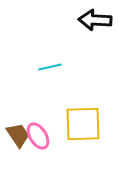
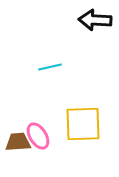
brown trapezoid: moved 7 px down; rotated 60 degrees counterclockwise
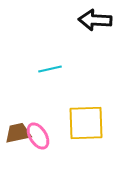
cyan line: moved 2 px down
yellow square: moved 3 px right, 1 px up
brown trapezoid: moved 9 px up; rotated 8 degrees counterclockwise
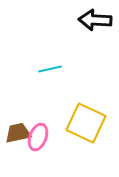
yellow square: rotated 27 degrees clockwise
pink ellipse: moved 1 px down; rotated 52 degrees clockwise
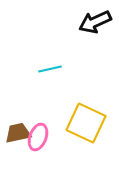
black arrow: moved 2 px down; rotated 28 degrees counterclockwise
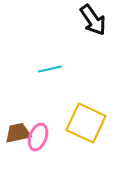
black arrow: moved 2 px left, 2 px up; rotated 100 degrees counterclockwise
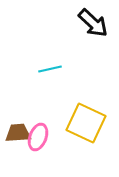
black arrow: moved 3 px down; rotated 12 degrees counterclockwise
brown trapezoid: rotated 8 degrees clockwise
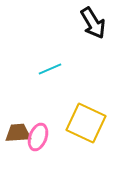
black arrow: rotated 16 degrees clockwise
cyan line: rotated 10 degrees counterclockwise
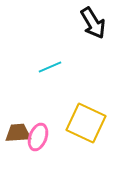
cyan line: moved 2 px up
